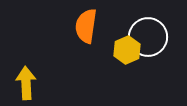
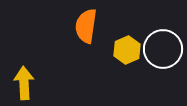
white circle: moved 15 px right, 12 px down
yellow arrow: moved 2 px left
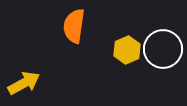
orange semicircle: moved 12 px left
yellow arrow: rotated 64 degrees clockwise
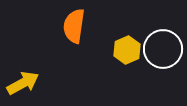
yellow arrow: moved 1 px left
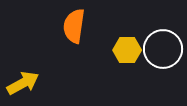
yellow hexagon: rotated 24 degrees clockwise
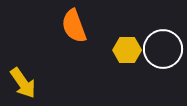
orange semicircle: rotated 28 degrees counterclockwise
yellow arrow: rotated 84 degrees clockwise
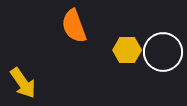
white circle: moved 3 px down
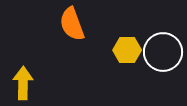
orange semicircle: moved 2 px left, 2 px up
yellow arrow: rotated 144 degrees counterclockwise
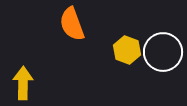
yellow hexagon: rotated 20 degrees clockwise
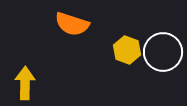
orange semicircle: rotated 52 degrees counterclockwise
yellow arrow: moved 2 px right
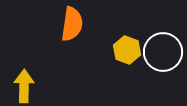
orange semicircle: rotated 100 degrees counterclockwise
yellow arrow: moved 1 px left, 3 px down
